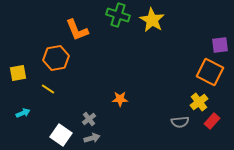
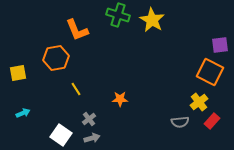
yellow line: moved 28 px right; rotated 24 degrees clockwise
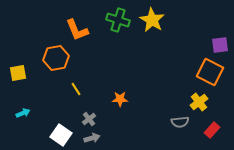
green cross: moved 5 px down
red rectangle: moved 9 px down
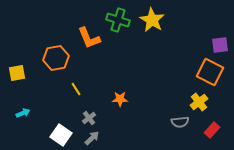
orange L-shape: moved 12 px right, 8 px down
yellow square: moved 1 px left
gray cross: moved 1 px up
gray arrow: rotated 28 degrees counterclockwise
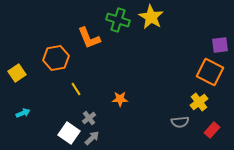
yellow star: moved 1 px left, 3 px up
yellow square: rotated 24 degrees counterclockwise
white square: moved 8 px right, 2 px up
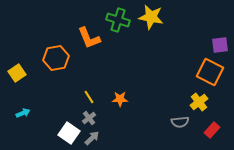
yellow star: rotated 20 degrees counterclockwise
yellow line: moved 13 px right, 8 px down
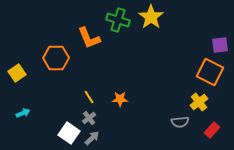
yellow star: rotated 25 degrees clockwise
orange hexagon: rotated 10 degrees clockwise
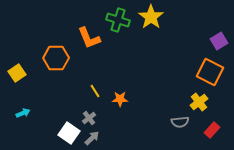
purple square: moved 1 px left, 4 px up; rotated 24 degrees counterclockwise
yellow line: moved 6 px right, 6 px up
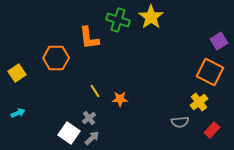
orange L-shape: rotated 15 degrees clockwise
cyan arrow: moved 5 px left
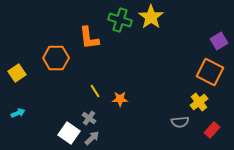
green cross: moved 2 px right
gray cross: rotated 16 degrees counterclockwise
